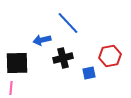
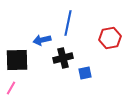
blue line: rotated 55 degrees clockwise
red hexagon: moved 18 px up
black square: moved 3 px up
blue square: moved 4 px left
pink line: rotated 24 degrees clockwise
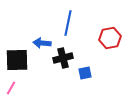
blue arrow: moved 3 px down; rotated 18 degrees clockwise
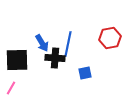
blue line: moved 21 px down
blue arrow: rotated 126 degrees counterclockwise
black cross: moved 8 px left; rotated 18 degrees clockwise
